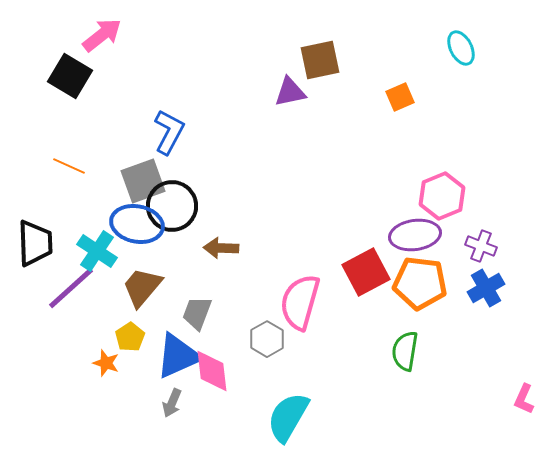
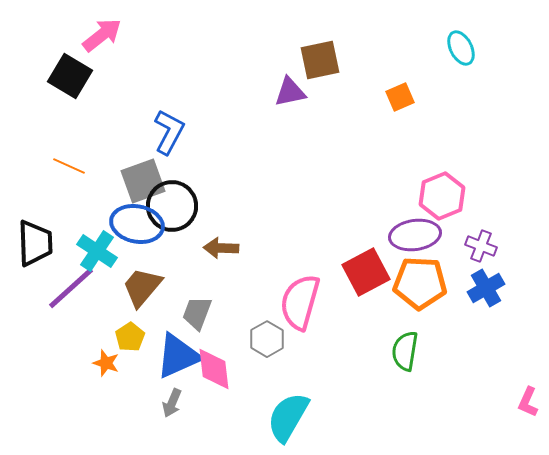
orange pentagon: rotated 4 degrees counterclockwise
pink diamond: moved 2 px right, 2 px up
pink L-shape: moved 4 px right, 3 px down
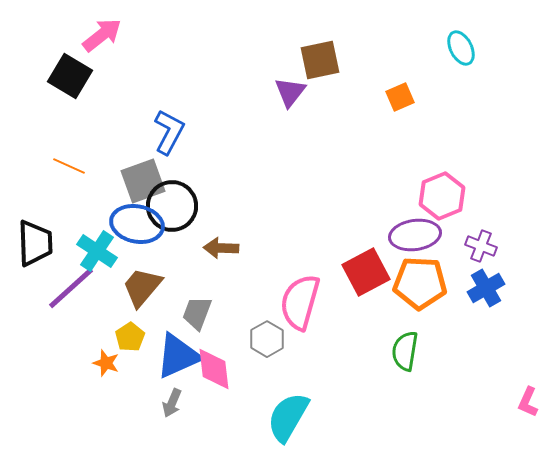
purple triangle: rotated 40 degrees counterclockwise
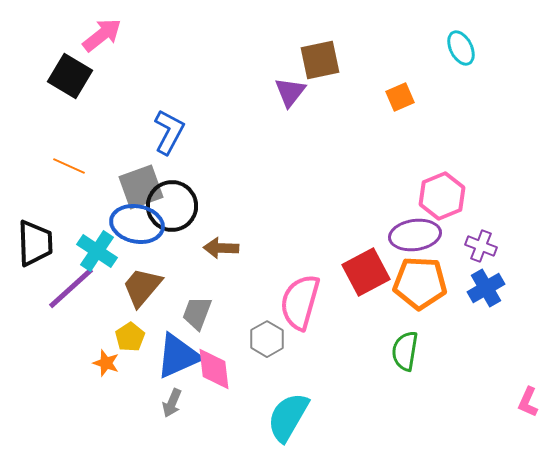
gray square: moved 2 px left, 6 px down
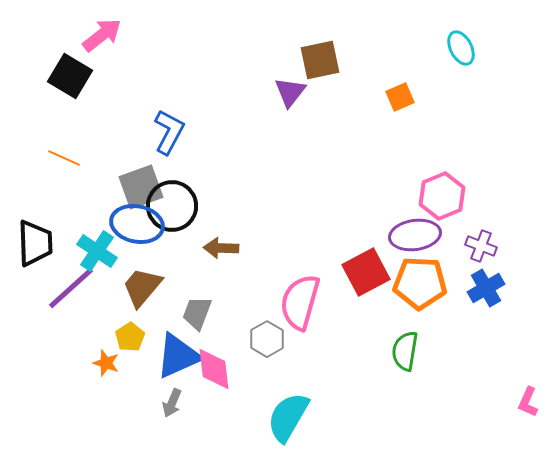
orange line: moved 5 px left, 8 px up
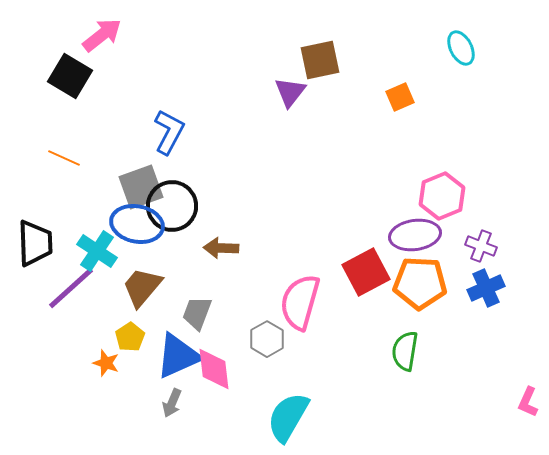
blue cross: rotated 6 degrees clockwise
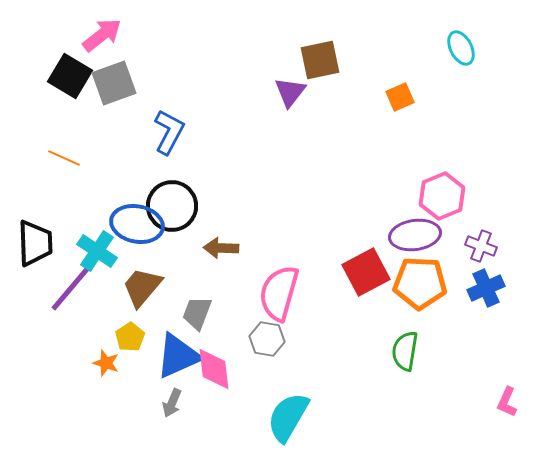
gray square: moved 27 px left, 104 px up
purple line: rotated 8 degrees counterclockwise
pink semicircle: moved 21 px left, 9 px up
gray hexagon: rotated 20 degrees counterclockwise
pink L-shape: moved 21 px left
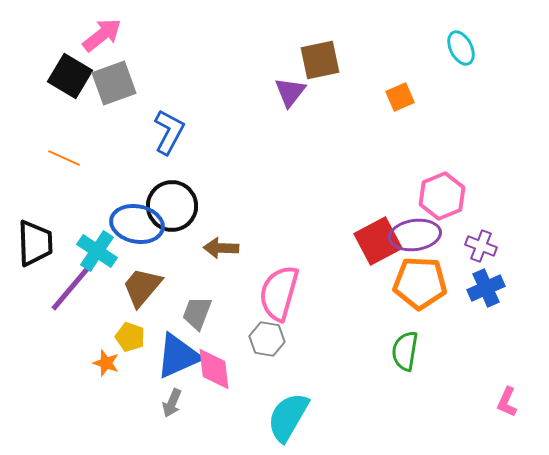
red square: moved 12 px right, 31 px up
yellow pentagon: rotated 20 degrees counterclockwise
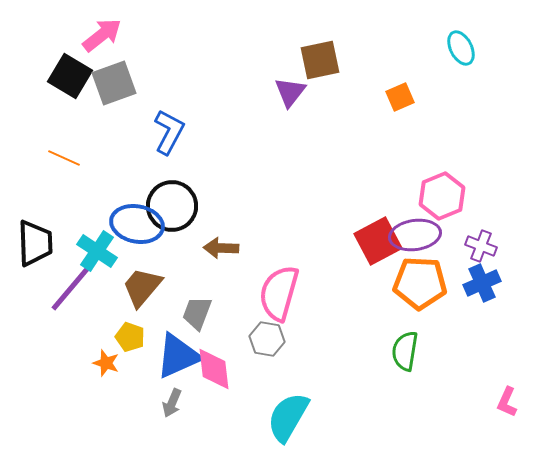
blue cross: moved 4 px left, 5 px up
